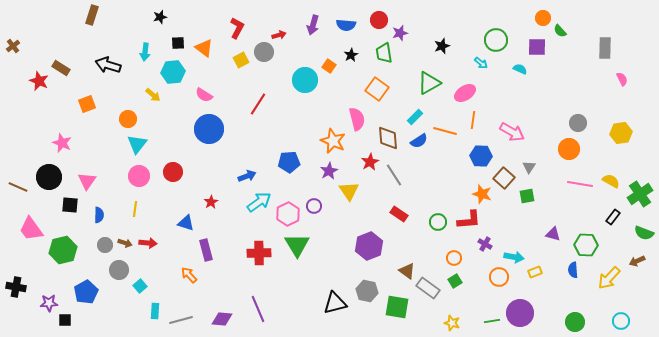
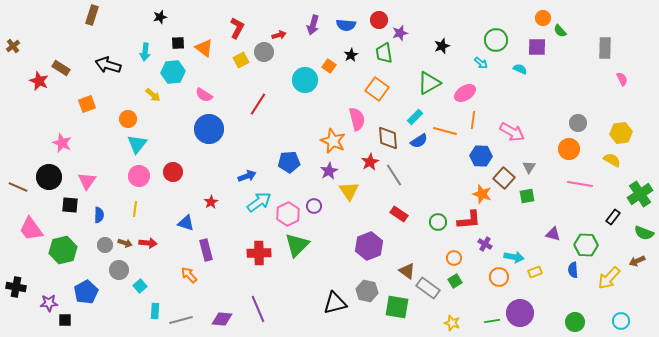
yellow semicircle at (611, 181): moved 1 px right, 21 px up
green triangle at (297, 245): rotated 16 degrees clockwise
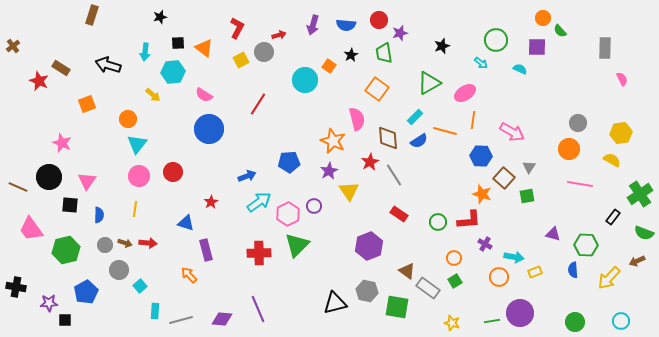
green hexagon at (63, 250): moved 3 px right
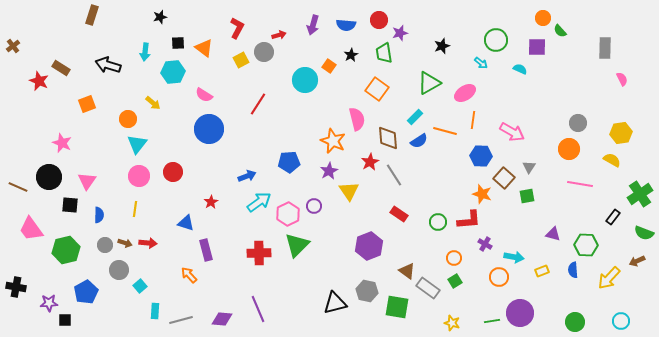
yellow arrow at (153, 95): moved 8 px down
yellow rectangle at (535, 272): moved 7 px right, 1 px up
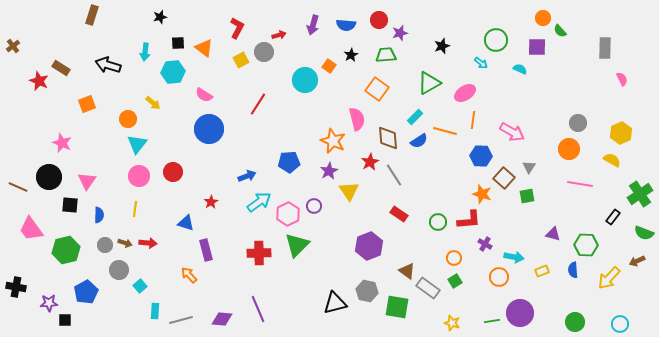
green trapezoid at (384, 53): moved 2 px right, 2 px down; rotated 95 degrees clockwise
yellow hexagon at (621, 133): rotated 15 degrees counterclockwise
cyan circle at (621, 321): moved 1 px left, 3 px down
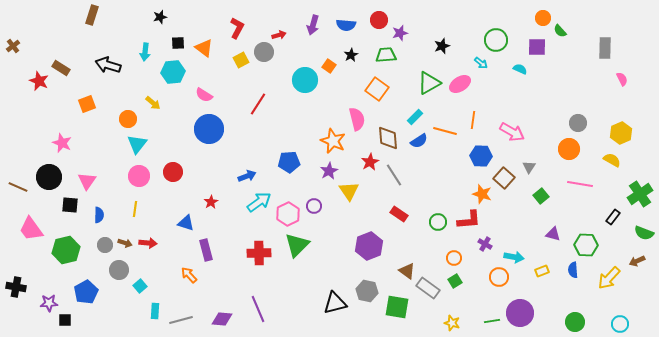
pink ellipse at (465, 93): moved 5 px left, 9 px up
green square at (527, 196): moved 14 px right; rotated 28 degrees counterclockwise
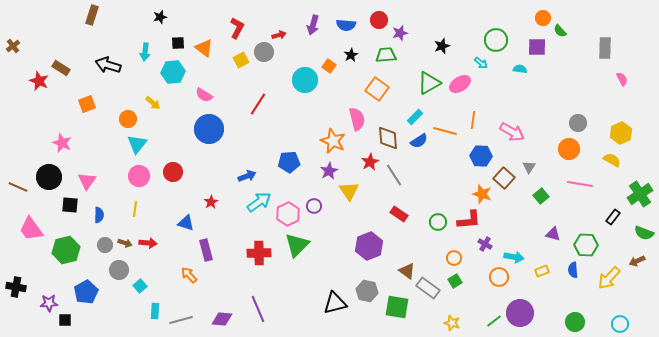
cyan semicircle at (520, 69): rotated 16 degrees counterclockwise
green line at (492, 321): moved 2 px right; rotated 28 degrees counterclockwise
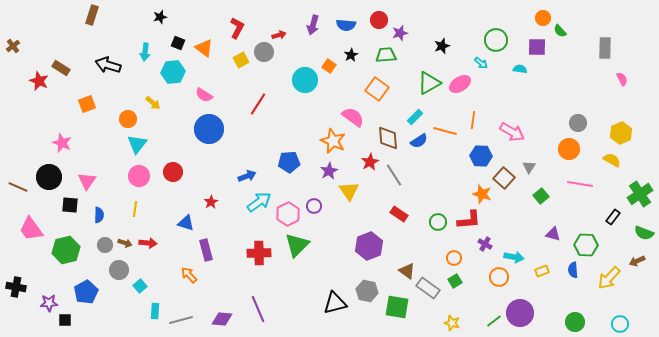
black square at (178, 43): rotated 24 degrees clockwise
pink semicircle at (357, 119): moved 4 px left, 2 px up; rotated 40 degrees counterclockwise
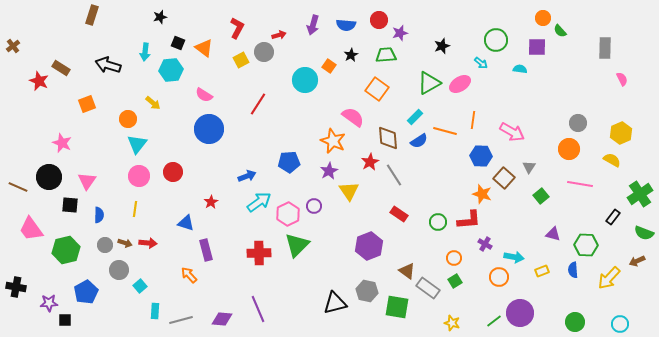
cyan hexagon at (173, 72): moved 2 px left, 2 px up
